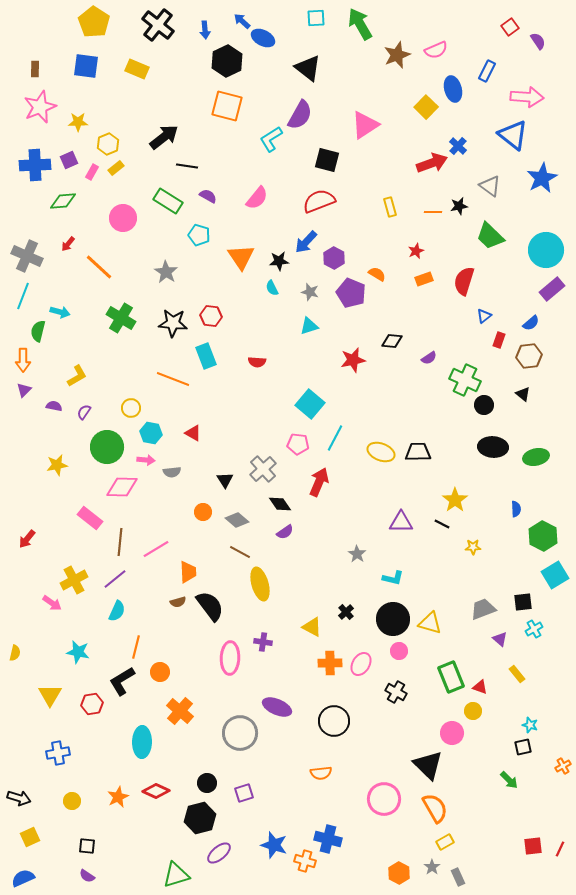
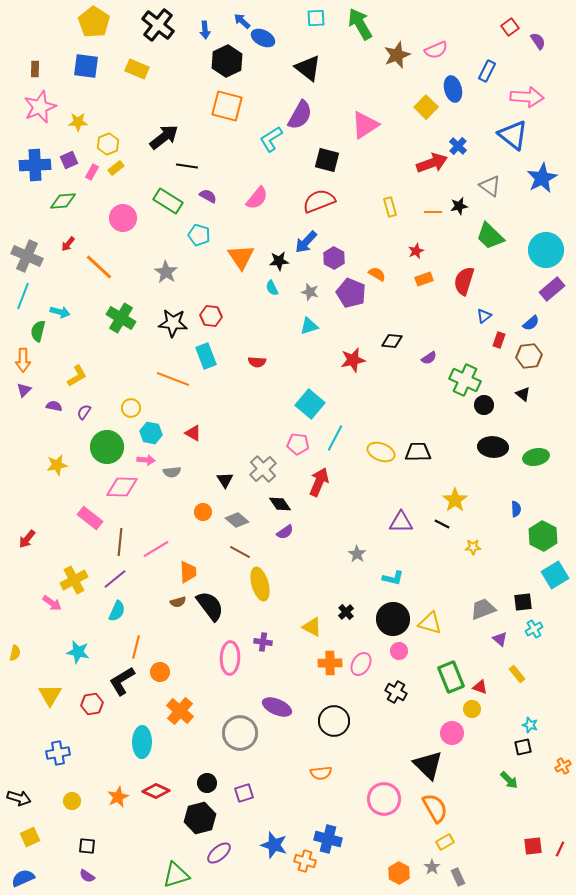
yellow circle at (473, 711): moved 1 px left, 2 px up
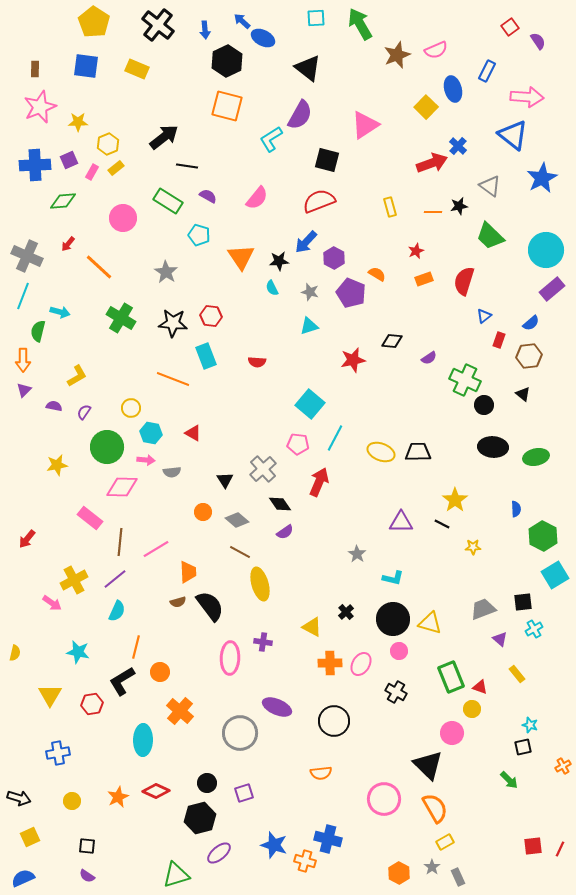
cyan ellipse at (142, 742): moved 1 px right, 2 px up
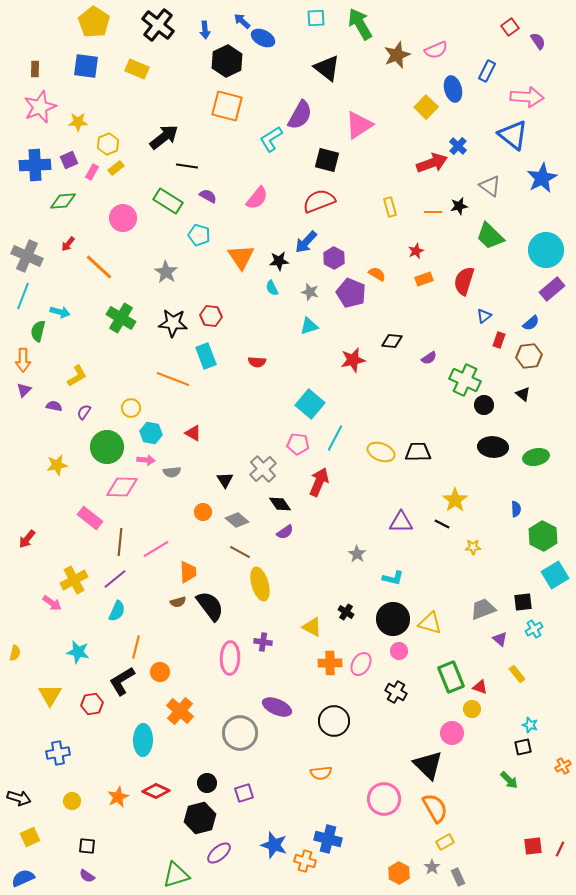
black triangle at (308, 68): moved 19 px right
pink triangle at (365, 125): moved 6 px left
black cross at (346, 612): rotated 14 degrees counterclockwise
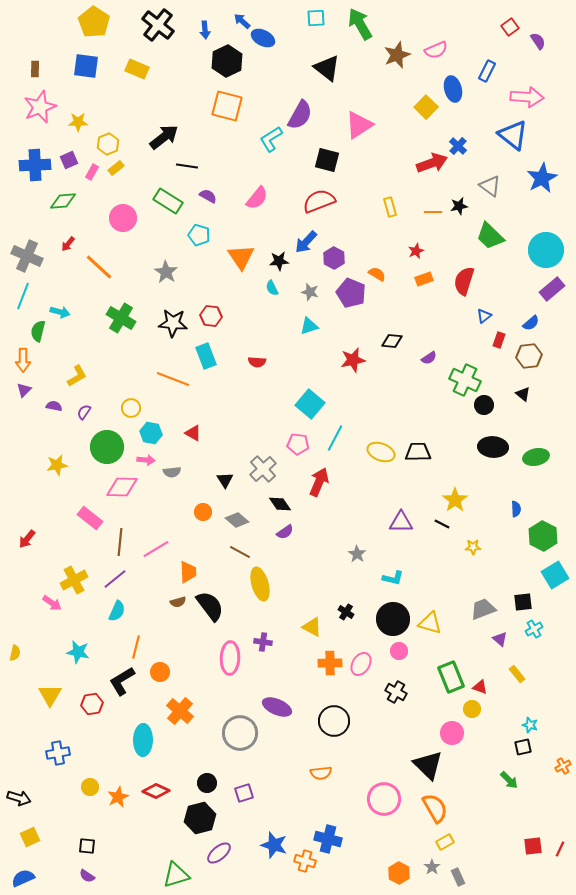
yellow circle at (72, 801): moved 18 px right, 14 px up
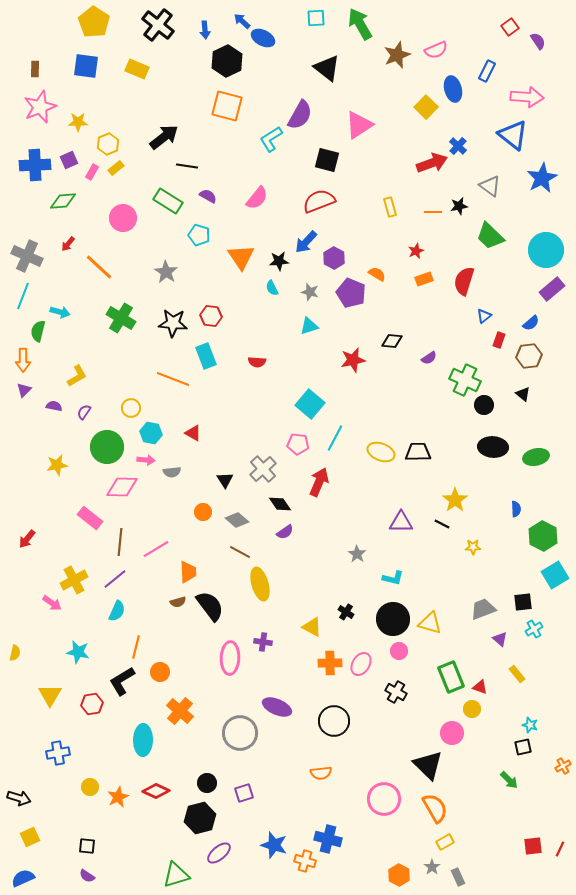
orange hexagon at (399, 873): moved 2 px down
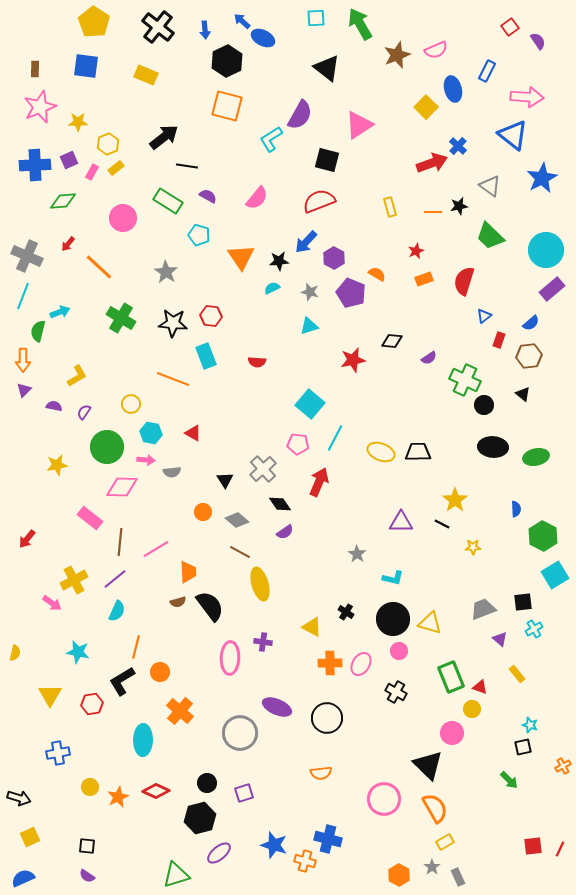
black cross at (158, 25): moved 2 px down
yellow rectangle at (137, 69): moved 9 px right, 6 px down
cyan semicircle at (272, 288): rotated 91 degrees clockwise
cyan arrow at (60, 312): rotated 36 degrees counterclockwise
yellow circle at (131, 408): moved 4 px up
black circle at (334, 721): moved 7 px left, 3 px up
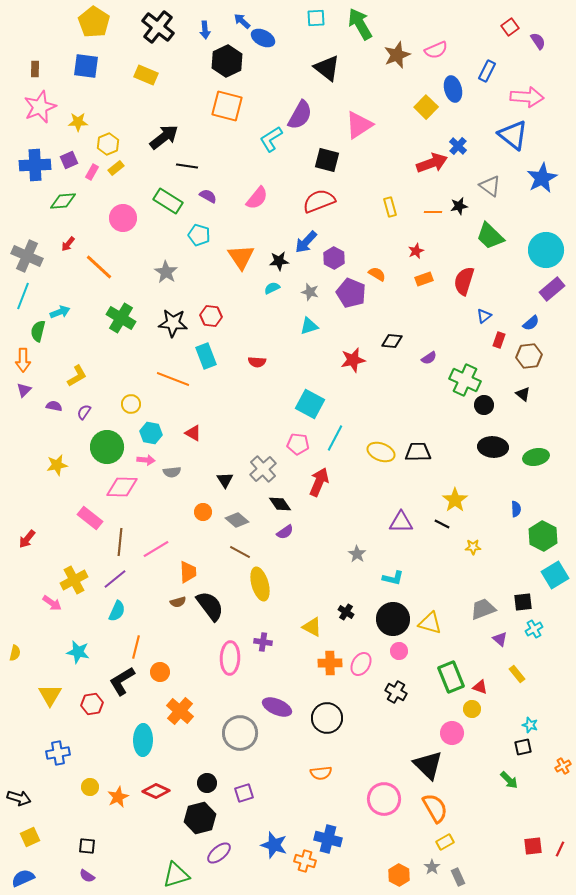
cyan square at (310, 404): rotated 12 degrees counterclockwise
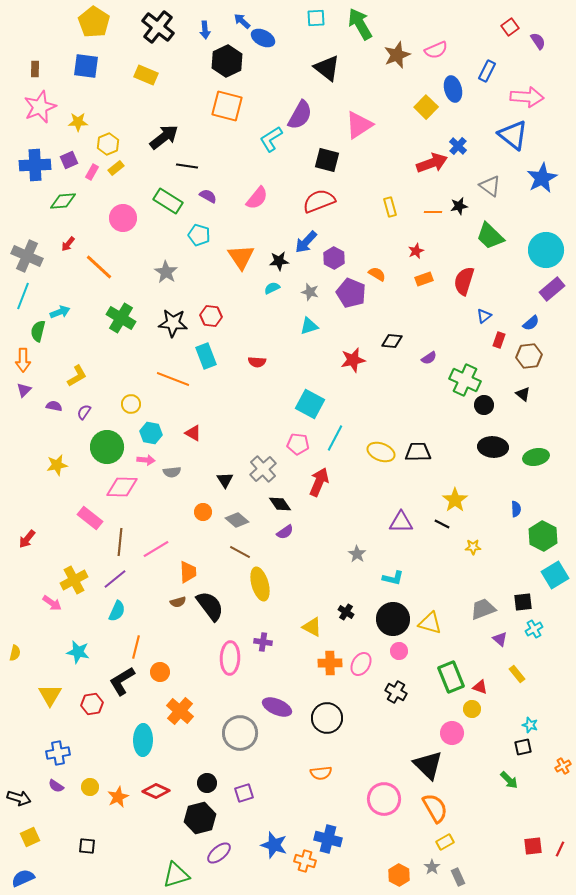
purple semicircle at (87, 876): moved 31 px left, 90 px up
